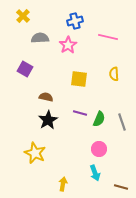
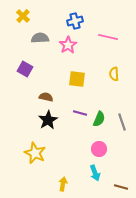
yellow square: moved 2 px left
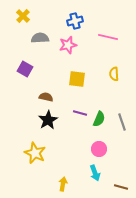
pink star: rotated 18 degrees clockwise
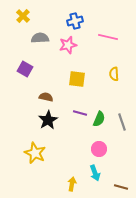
yellow arrow: moved 9 px right
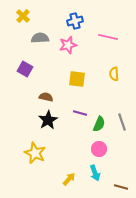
green semicircle: moved 5 px down
yellow arrow: moved 3 px left, 5 px up; rotated 32 degrees clockwise
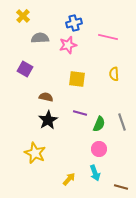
blue cross: moved 1 px left, 2 px down
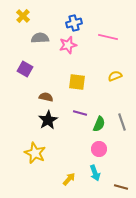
yellow semicircle: moved 1 px right, 2 px down; rotated 72 degrees clockwise
yellow square: moved 3 px down
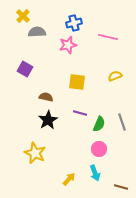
gray semicircle: moved 3 px left, 6 px up
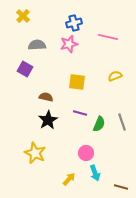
gray semicircle: moved 13 px down
pink star: moved 1 px right, 1 px up
pink circle: moved 13 px left, 4 px down
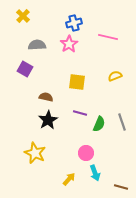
pink star: rotated 18 degrees counterclockwise
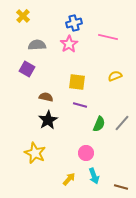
purple square: moved 2 px right
purple line: moved 8 px up
gray line: moved 1 px down; rotated 60 degrees clockwise
cyan arrow: moved 1 px left, 3 px down
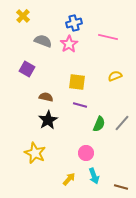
gray semicircle: moved 6 px right, 4 px up; rotated 24 degrees clockwise
